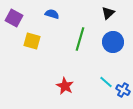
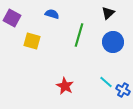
purple square: moved 2 px left
green line: moved 1 px left, 4 px up
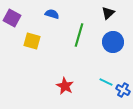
cyan line: rotated 16 degrees counterclockwise
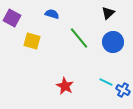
green line: moved 3 px down; rotated 55 degrees counterclockwise
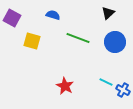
blue semicircle: moved 1 px right, 1 px down
green line: moved 1 px left; rotated 30 degrees counterclockwise
blue circle: moved 2 px right
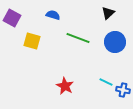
blue cross: rotated 16 degrees counterclockwise
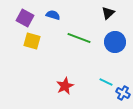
purple square: moved 13 px right
green line: moved 1 px right
red star: rotated 18 degrees clockwise
blue cross: moved 3 px down; rotated 16 degrees clockwise
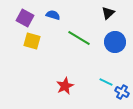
green line: rotated 10 degrees clockwise
blue cross: moved 1 px left, 1 px up
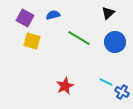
blue semicircle: rotated 32 degrees counterclockwise
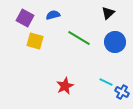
yellow square: moved 3 px right
